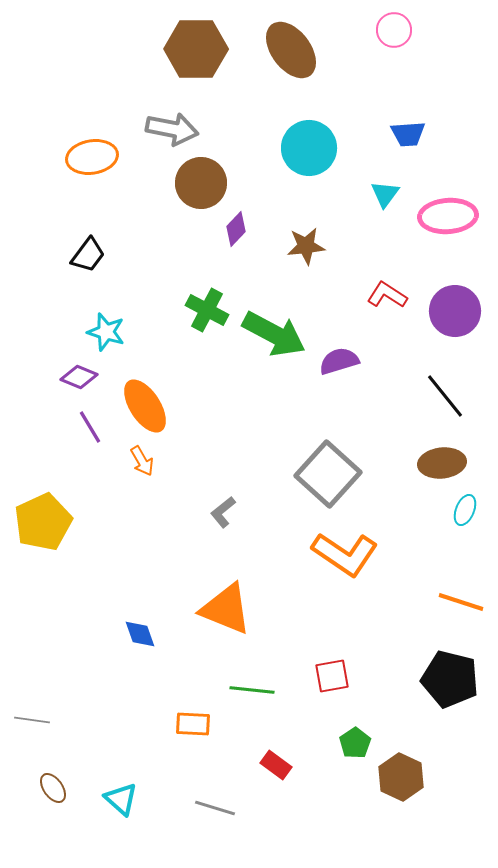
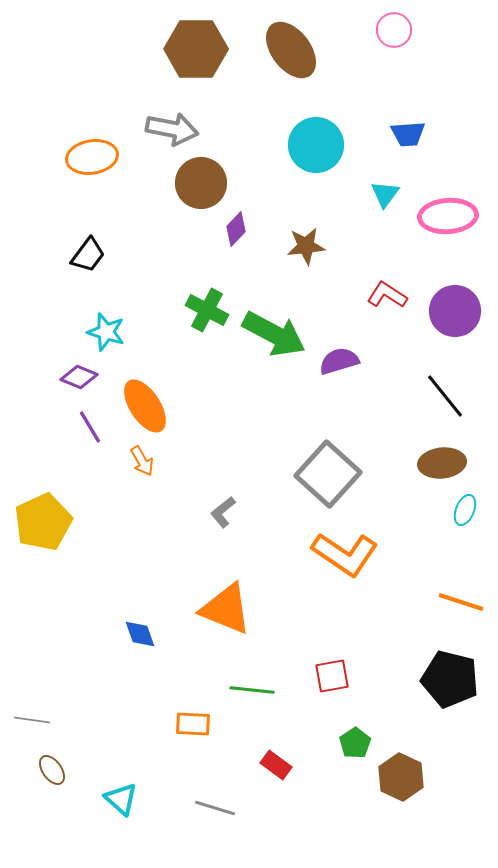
cyan circle at (309, 148): moved 7 px right, 3 px up
brown ellipse at (53, 788): moved 1 px left, 18 px up
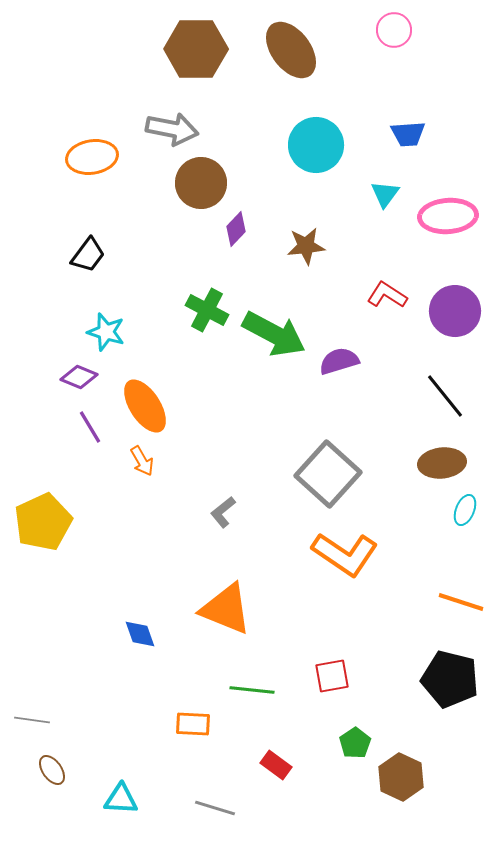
cyan triangle at (121, 799): rotated 39 degrees counterclockwise
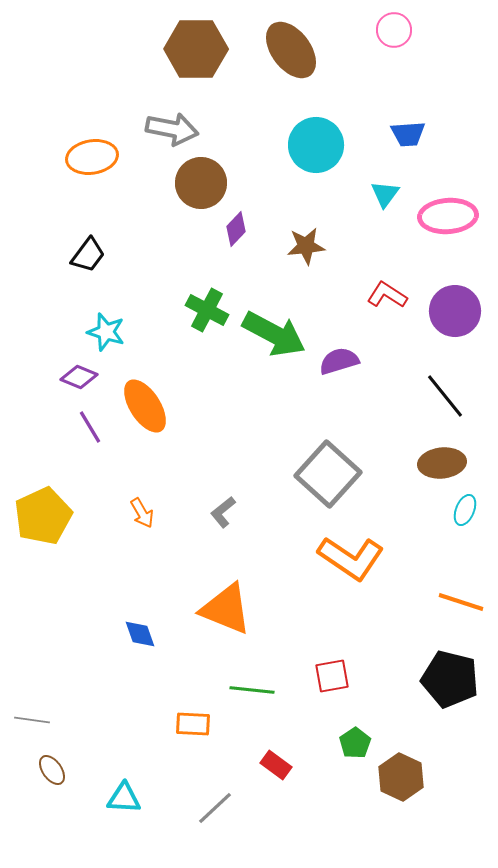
orange arrow at (142, 461): moved 52 px down
yellow pentagon at (43, 522): moved 6 px up
orange L-shape at (345, 554): moved 6 px right, 4 px down
cyan triangle at (121, 799): moved 3 px right, 1 px up
gray line at (215, 808): rotated 60 degrees counterclockwise
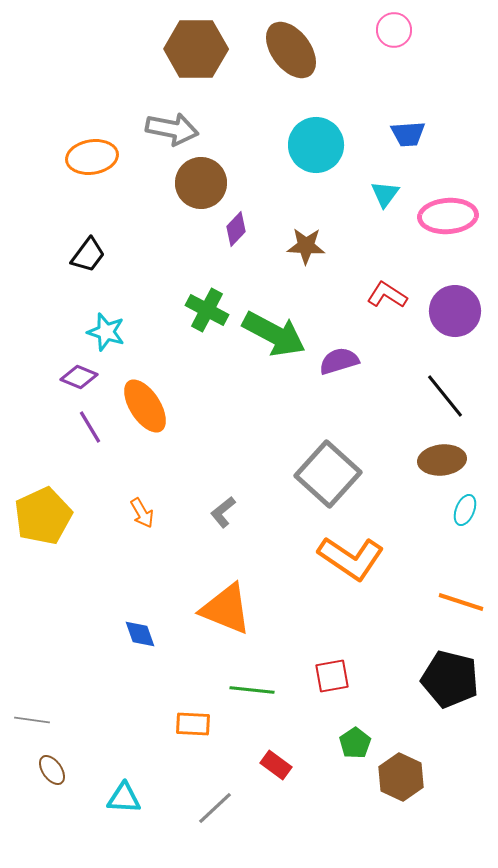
brown star at (306, 246): rotated 9 degrees clockwise
brown ellipse at (442, 463): moved 3 px up
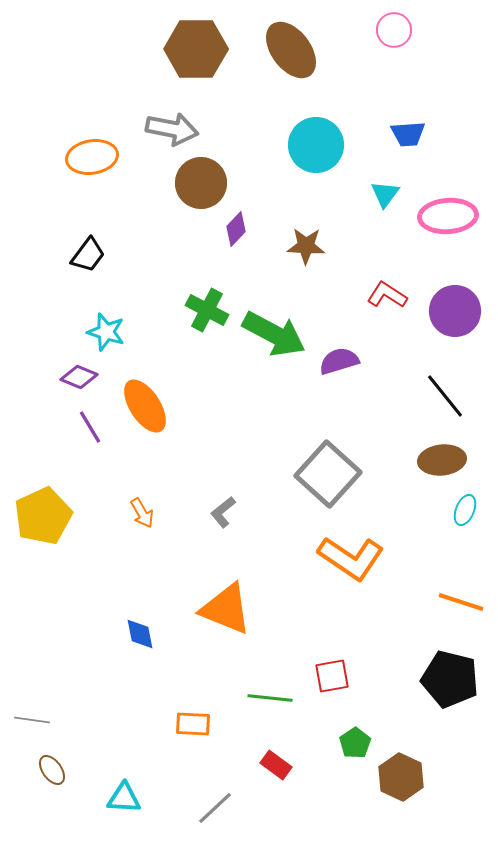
blue diamond at (140, 634): rotated 8 degrees clockwise
green line at (252, 690): moved 18 px right, 8 px down
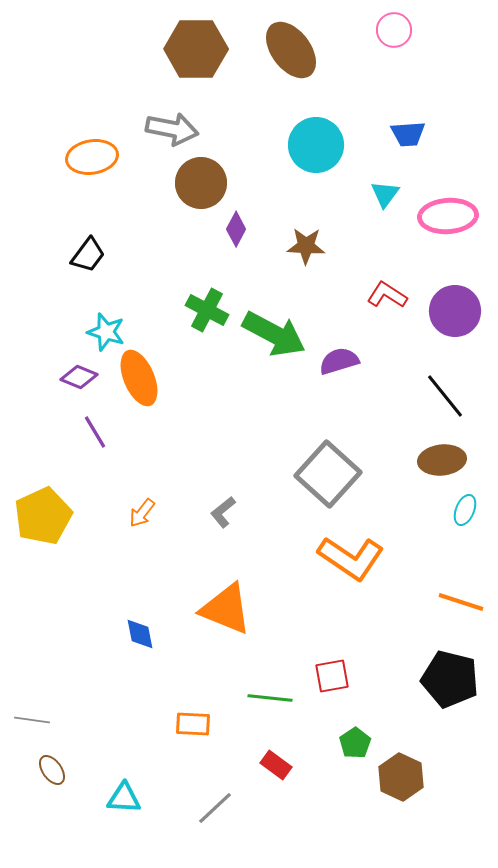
purple diamond at (236, 229): rotated 16 degrees counterclockwise
orange ellipse at (145, 406): moved 6 px left, 28 px up; rotated 10 degrees clockwise
purple line at (90, 427): moved 5 px right, 5 px down
orange arrow at (142, 513): rotated 68 degrees clockwise
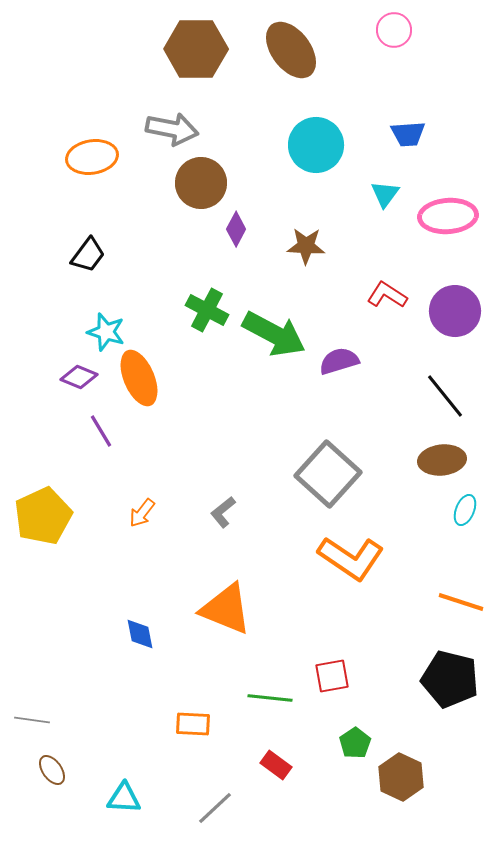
purple line at (95, 432): moved 6 px right, 1 px up
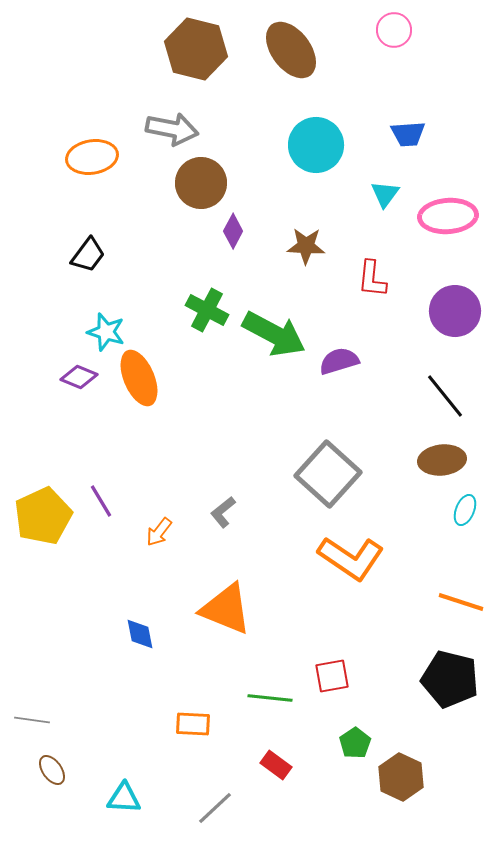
brown hexagon at (196, 49): rotated 14 degrees clockwise
purple diamond at (236, 229): moved 3 px left, 2 px down
red L-shape at (387, 295): moved 15 px left, 16 px up; rotated 117 degrees counterclockwise
purple line at (101, 431): moved 70 px down
orange arrow at (142, 513): moved 17 px right, 19 px down
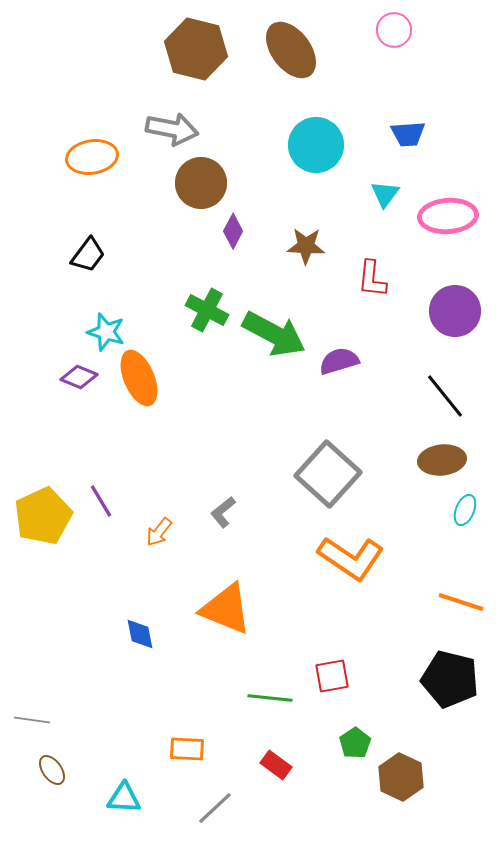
orange rectangle at (193, 724): moved 6 px left, 25 px down
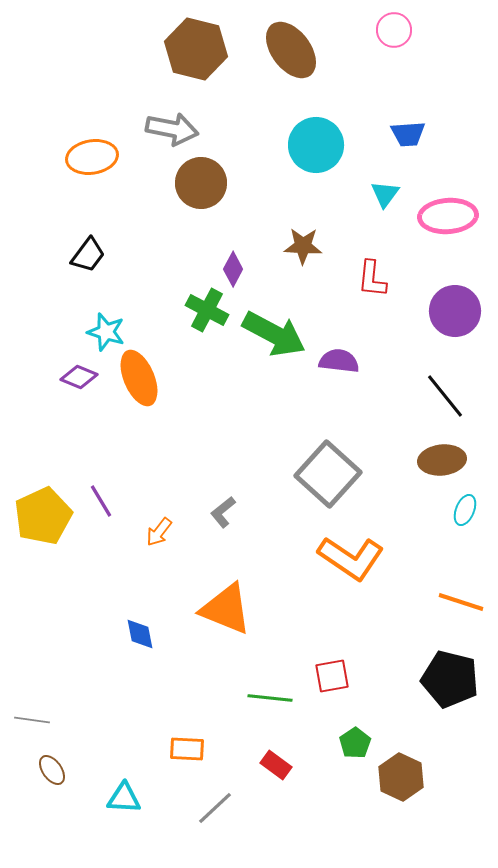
purple diamond at (233, 231): moved 38 px down
brown star at (306, 246): moved 3 px left
purple semicircle at (339, 361): rotated 24 degrees clockwise
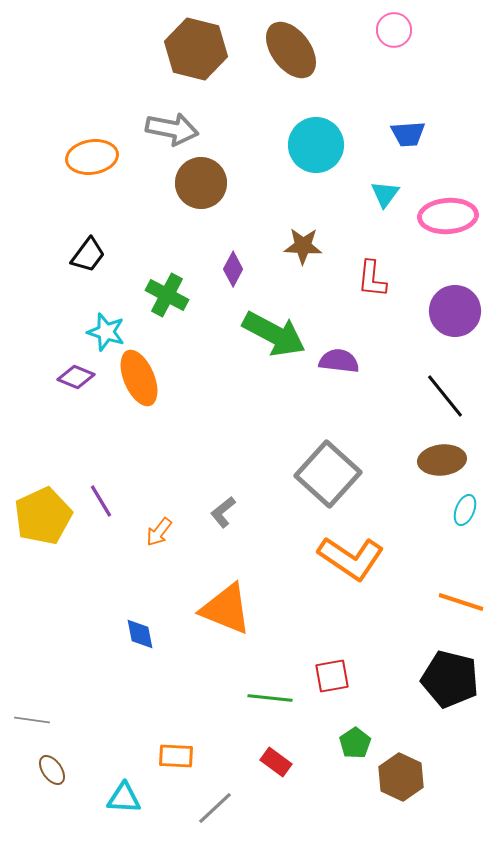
green cross at (207, 310): moved 40 px left, 15 px up
purple diamond at (79, 377): moved 3 px left
orange rectangle at (187, 749): moved 11 px left, 7 px down
red rectangle at (276, 765): moved 3 px up
